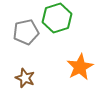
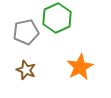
green hexagon: rotated 8 degrees counterclockwise
brown star: moved 1 px right, 8 px up
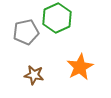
brown star: moved 8 px right, 5 px down; rotated 12 degrees counterclockwise
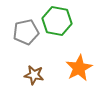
green hexagon: moved 3 px down; rotated 24 degrees counterclockwise
orange star: moved 1 px left, 1 px down
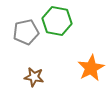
orange star: moved 12 px right
brown star: moved 2 px down
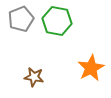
gray pentagon: moved 5 px left, 13 px up; rotated 10 degrees counterclockwise
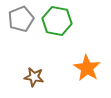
orange star: moved 4 px left; rotated 12 degrees counterclockwise
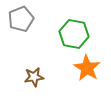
green hexagon: moved 17 px right, 13 px down
brown star: rotated 18 degrees counterclockwise
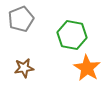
green hexagon: moved 2 px left, 1 px down
brown star: moved 10 px left, 9 px up
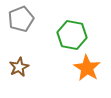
brown star: moved 5 px left, 1 px up; rotated 18 degrees counterclockwise
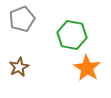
gray pentagon: moved 1 px right
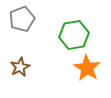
green hexagon: moved 2 px right; rotated 20 degrees counterclockwise
brown star: moved 1 px right
